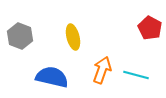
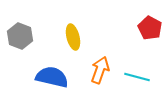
orange arrow: moved 2 px left
cyan line: moved 1 px right, 2 px down
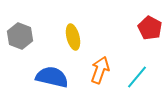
cyan line: rotated 65 degrees counterclockwise
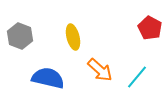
orange arrow: rotated 112 degrees clockwise
blue semicircle: moved 4 px left, 1 px down
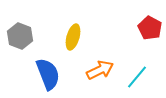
yellow ellipse: rotated 30 degrees clockwise
orange arrow: rotated 68 degrees counterclockwise
blue semicircle: moved 4 px up; rotated 56 degrees clockwise
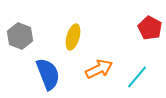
orange arrow: moved 1 px left, 1 px up
